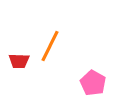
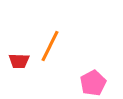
pink pentagon: rotated 15 degrees clockwise
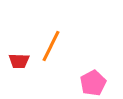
orange line: moved 1 px right
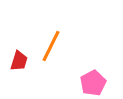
red trapezoid: rotated 75 degrees counterclockwise
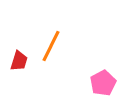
pink pentagon: moved 10 px right
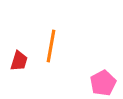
orange line: rotated 16 degrees counterclockwise
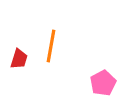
red trapezoid: moved 2 px up
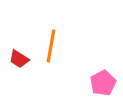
red trapezoid: rotated 105 degrees clockwise
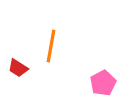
red trapezoid: moved 1 px left, 9 px down
